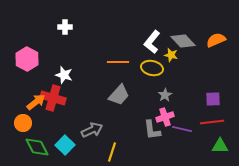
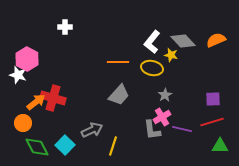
white star: moved 46 px left
pink cross: moved 3 px left; rotated 12 degrees counterclockwise
red line: rotated 10 degrees counterclockwise
yellow line: moved 1 px right, 6 px up
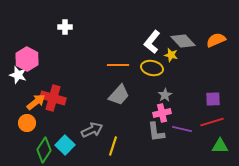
orange line: moved 3 px down
pink cross: moved 4 px up; rotated 18 degrees clockwise
orange circle: moved 4 px right
gray L-shape: moved 4 px right, 2 px down
green diamond: moved 7 px right, 3 px down; rotated 60 degrees clockwise
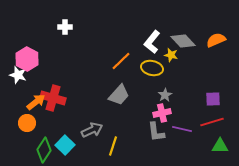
orange line: moved 3 px right, 4 px up; rotated 45 degrees counterclockwise
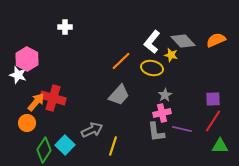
orange arrow: rotated 12 degrees counterclockwise
red line: moved 1 px right, 1 px up; rotated 40 degrees counterclockwise
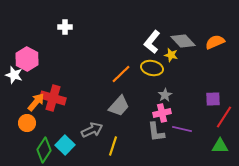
orange semicircle: moved 1 px left, 2 px down
orange line: moved 13 px down
white star: moved 4 px left
gray trapezoid: moved 11 px down
red line: moved 11 px right, 4 px up
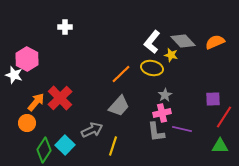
red cross: moved 7 px right; rotated 30 degrees clockwise
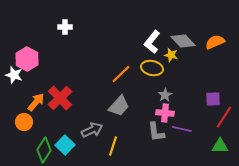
pink cross: moved 3 px right; rotated 18 degrees clockwise
orange circle: moved 3 px left, 1 px up
